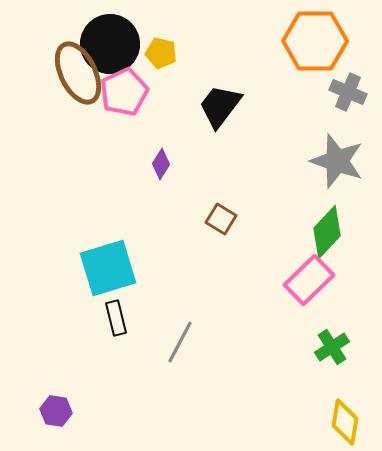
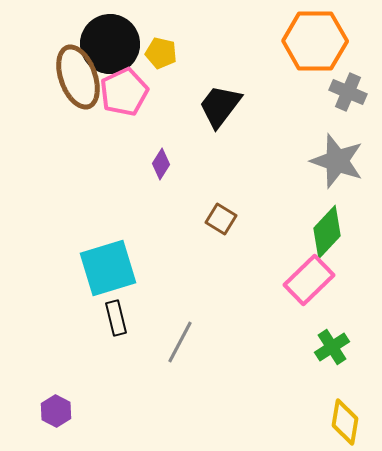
brown ellipse: moved 4 px down; rotated 6 degrees clockwise
purple hexagon: rotated 20 degrees clockwise
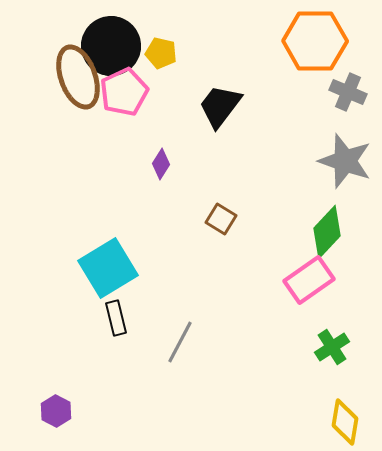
black circle: moved 1 px right, 2 px down
gray star: moved 8 px right
cyan square: rotated 14 degrees counterclockwise
pink rectangle: rotated 9 degrees clockwise
